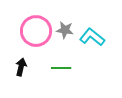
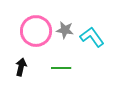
cyan L-shape: rotated 15 degrees clockwise
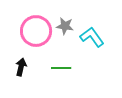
gray star: moved 4 px up
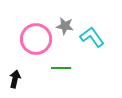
pink circle: moved 8 px down
black arrow: moved 6 px left, 12 px down
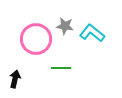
cyan L-shape: moved 4 px up; rotated 15 degrees counterclockwise
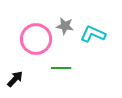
cyan L-shape: moved 1 px right, 1 px down; rotated 15 degrees counterclockwise
black arrow: rotated 30 degrees clockwise
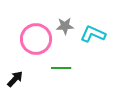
gray star: rotated 12 degrees counterclockwise
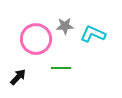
black arrow: moved 3 px right, 2 px up
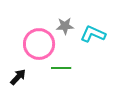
pink circle: moved 3 px right, 5 px down
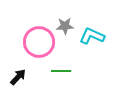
cyan L-shape: moved 1 px left, 2 px down
pink circle: moved 2 px up
green line: moved 3 px down
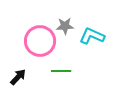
pink circle: moved 1 px right, 1 px up
